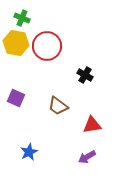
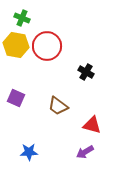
yellow hexagon: moved 2 px down
black cross: moved 1 px right, 3 px up
red triangle: rotated 24 degrees clockwise
blue star: rotated 24 degrees clockwise
purple arrow: moved 2 px left, 5 px up
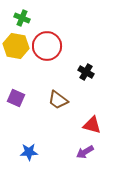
yellow hexagon: moved 1 px down
brown trapezoid: moved 6 px up
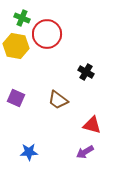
red circle: moved 12 px up
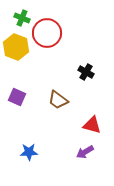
red circle: moved 1 px up
yellow hexagon: moved 1 px down; rotated 10 degrees clockwise
purple square: moved 1 px right, 1 px up
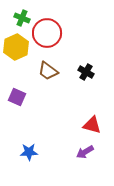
yellow hexagon: rotated 15 degrees clockwise
brown trapezoid: moved 10 px left, 29 px up
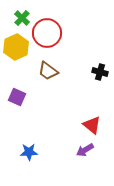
green cross: rotated 21 degrees clockwise
black cross: moved 14 px right; rotated 14 degrees counterclockwise
red triangle: rotated 24 degrees clockwise
purple arrow: moved 2 px up
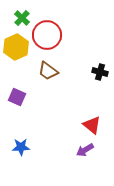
red circle: moved 2 px down
blue star: moved 8 px left, 5 px up
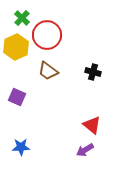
black cross: moved 7 px left
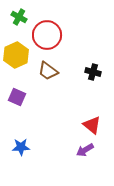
green cross: moved 3 px left, 1 px up; rotated 14 degrees counterclockwise
yellow hexagon: moved 8 px down
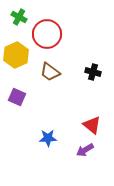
red circle: moved 1 px up
brown trapezoid: moved 2 px right, 1 px down
blue star: moved 27 px right, 9 px up
